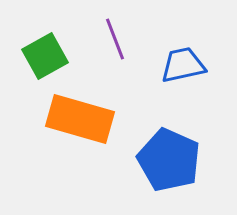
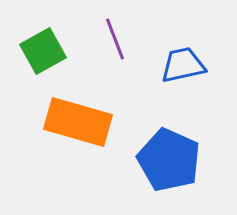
green square: moved 2 px left, 5 px up
orange rectangle: moved 2 px left, 3 px down
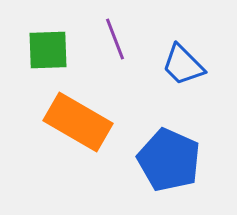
green square: moved 5 px right, 1 px up; rotated 27 degrees clockwise
blue trapezoid: rotated 123 degrees counterclockwise
orange rectangle: rotated 14 degrees clockwise
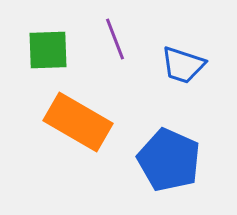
blue trapezoid: rotated 27 degrees counterclockwise
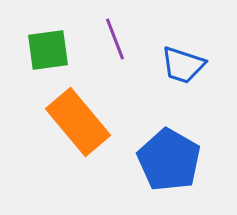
green square: rotated 6 degrees counterclockwise
orange rectangle: rotated 20 degrees clockwise
blue pentagon: rotated 6 degrees clockwise
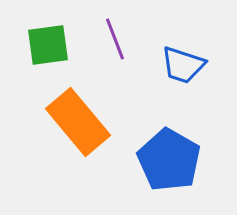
green square: moved 5 px up
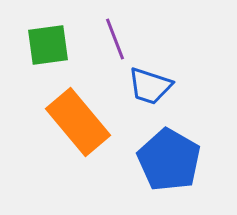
blue trapezoid: moved 33 px left, 21 px down
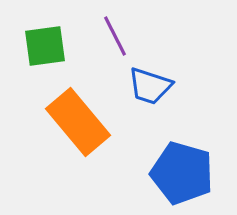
purple line: moved 3 px up; rotated 6 degrees counterclockwise
green square: moved 3 px left, 1 px down
blue pentagon: moved 13 px right, 13 px down; rotated 14 degrees counterclockwise
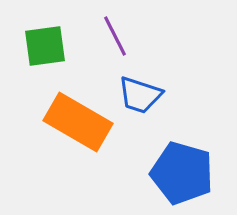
blue trapezoid: moved 10 px left, 9 px down
orange rectangle: rotated 20 degrees counterclockwise
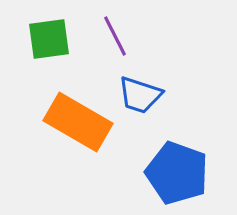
green square: moved 4 px right, 7 px up
blue pentagon: moved 5 px left; rotated 4 degrees clockwise
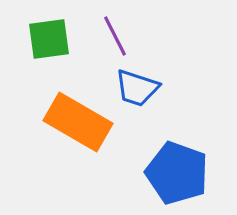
blue trapezoid: moved 3 px left, 7 px up
